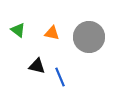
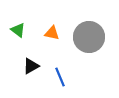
black triangle: moved 6 px left; rotated 42 degrees counterclockwise
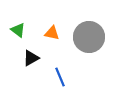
black triangle: moved 8 px up
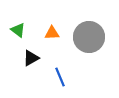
orange triangle: rotated 14 degrees counterclockwise
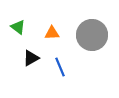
green triangle: moved 3 px up
gray circle: moved 3 px right, 2 px up
blue line: moved 10 px up
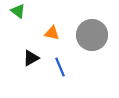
green triangle: moved 16 px up
orange triangle: rotated 14 degrees clockwise
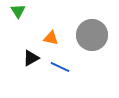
green triangle: rotated 21 degrees clockwise
orange triangle: moved 1 px left, 5 px down
blue line: rotated 42 degrees counterclockwise
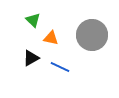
green triangle: moved 15 px right, 9 px down; rotated 14 degrees counterclockwise
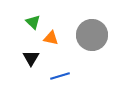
green triangle: moved 2 px down
black triangle: rotated 30 degrees counterclockwise
blue line: moved 9 px down; rotated 42 degrees counterclockwise
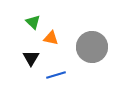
gray circle: moved 12 px down
blue line: moved 4 px left, 1 px up
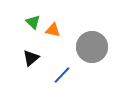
orange triangle: moved 2 px right, 8 px up
black triangle: rotated 18 degrees clockwise
blue line: moved 6 px right; rotated 30 degrees counterclockwise
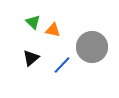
blue line: moved 10 px up
